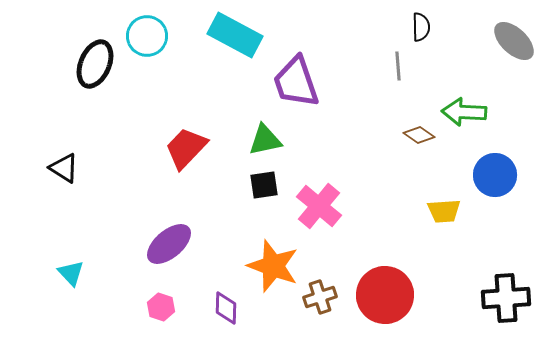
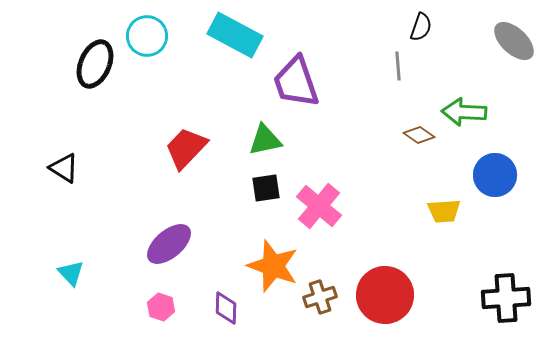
black semicircle: rotated 20 degrees clockwise
black square: moved 2 px right, 3 px down
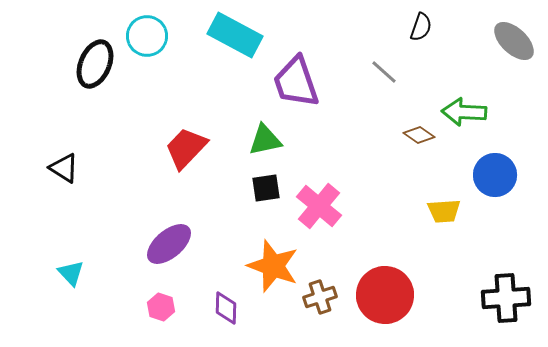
gray line: moved 14 px left, 6 px down; rotated 44 degrees counterclockwise
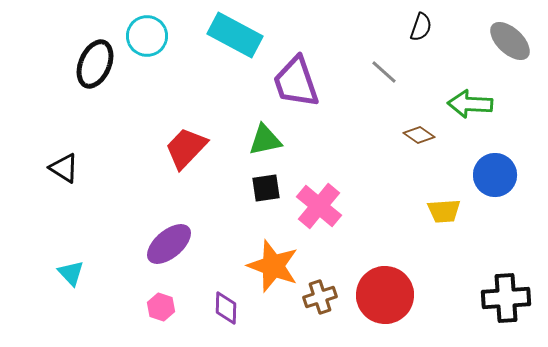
gray ellipse: moved 4 px left
green arrow: moved 6 px right, 8 px up
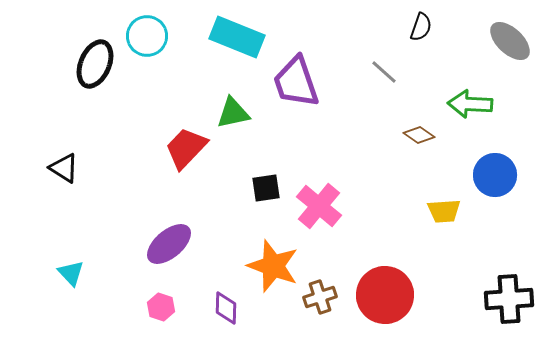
cyan rectangle: moved 2 px right, 2 px down; rotated 6 degrees counterclockwise
green triangle: moved 32 px left, 27 px up
black cross: moved 3 px right, 1 px down
